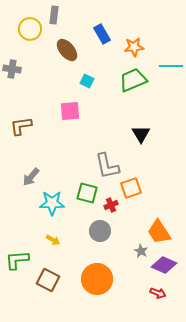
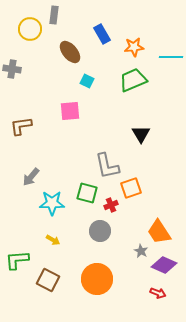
brown ellipse: moved 3 px right, 2 px down
cyan line: moved 9 px up
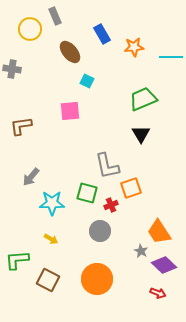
gray rectangle: moved 1 px right, 1 px down; rotated 30 degrees counterclockwise
green trapezoid: moved 10 px right, 19 px down
yellow arrow: moved 2 px left, 1 px up
purple diamond: rotated 20 degrees clockwise
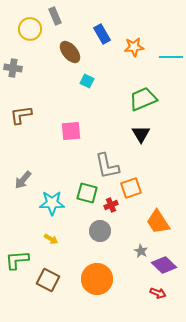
gray cross: moved 1 px right, 1 px up
pink square: moved 1 px right, 20 px down
brown L-shape: moved 11 px up
gray arrow: moved 8 px left, 3 px down
orange trapezoid: moved 1 px left, 10 px up
